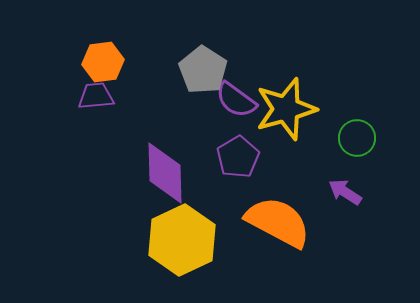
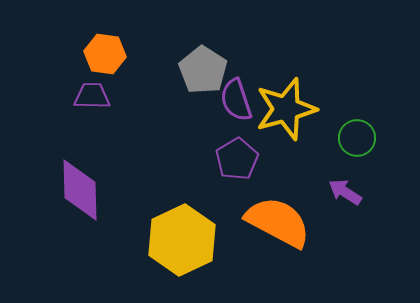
orange hexagon: moved 2 px right, 8 px up; rotated 15 degrees clockwise
purple trapezoid: moved 4 px left; rotated 6 degrees clockwise
purple semicircle: rotated 36 degrees clockwise
purple pentagon: moved 1 px left, 2 px down
purple diamond: moved 85 px left, 17 px down
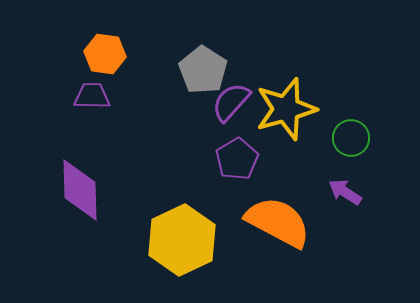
purple semicircle: moved 5 px left, 2 px down; rotated 60 degrees clockwise
green circle: moved 6 px left
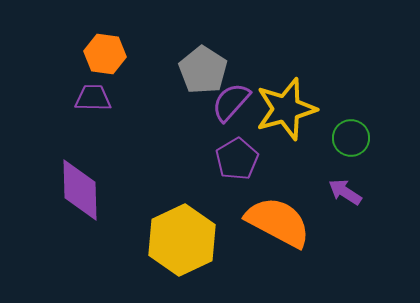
purple trapezoid: moved 1 px right, 2 px down
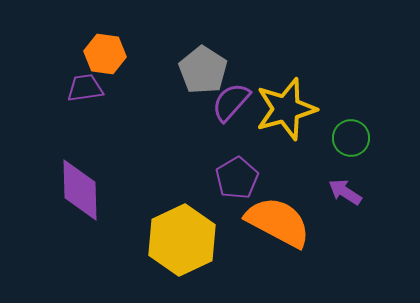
purple trapezoid: moved 8 px left, 10 px up; rotated 9 degrees counterclockwise
purple pentagon: moved 19 px down
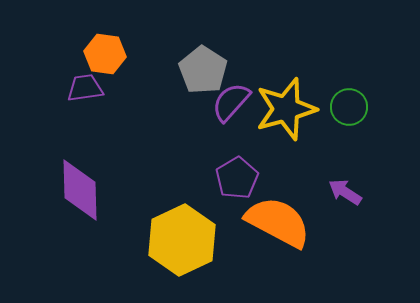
green circle: moved 2 px left, 31 px up
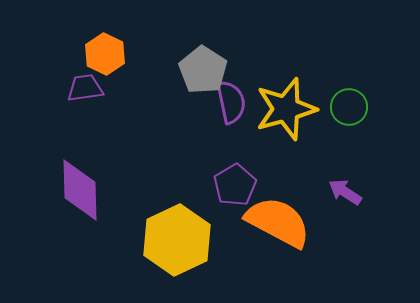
orange hexagon: rotated 18 degrees clockwise
purple semicircle: rotated 126 degrees clockwise
purple pentagon: moved 2 px left, 7 px down
yellow hexagon: moved 5 px left
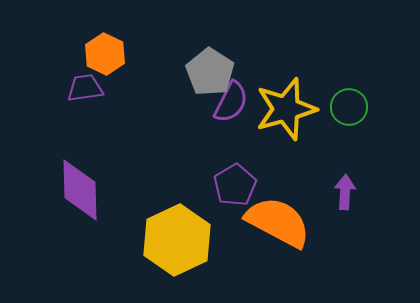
gray pentagon: moved 7 px right, 2 px down
purple semicircle: rotated 39 degrees clockwise
purple arrow: rotated 60 degrees clockwise
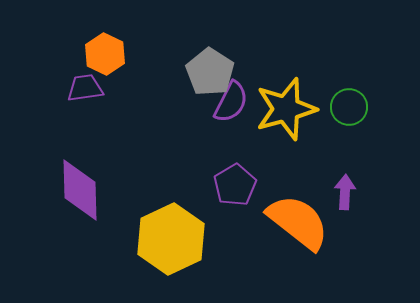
orange semicircle: moved 20 px right; rotated 10 degrees clockwise
yellow hexagon: moved 6 px left, 1 px up
